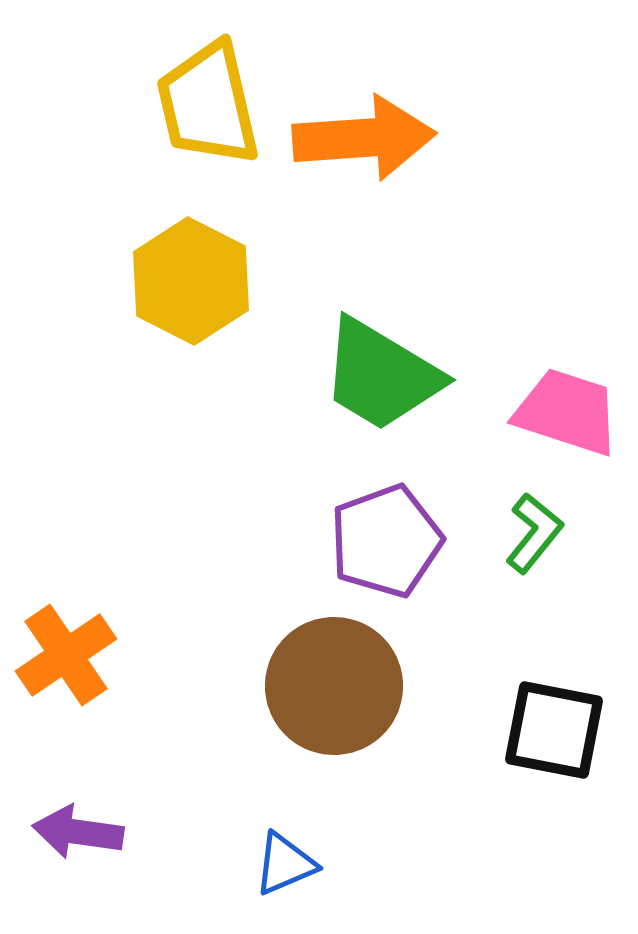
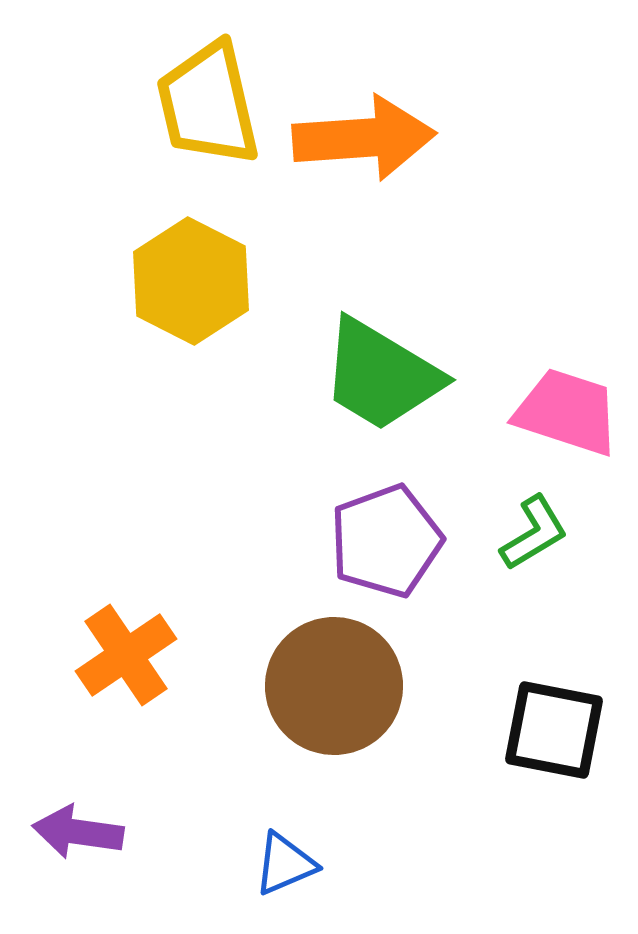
green L-shape: rotated 20 degrees clockwise
orange cross: moved 60 px right
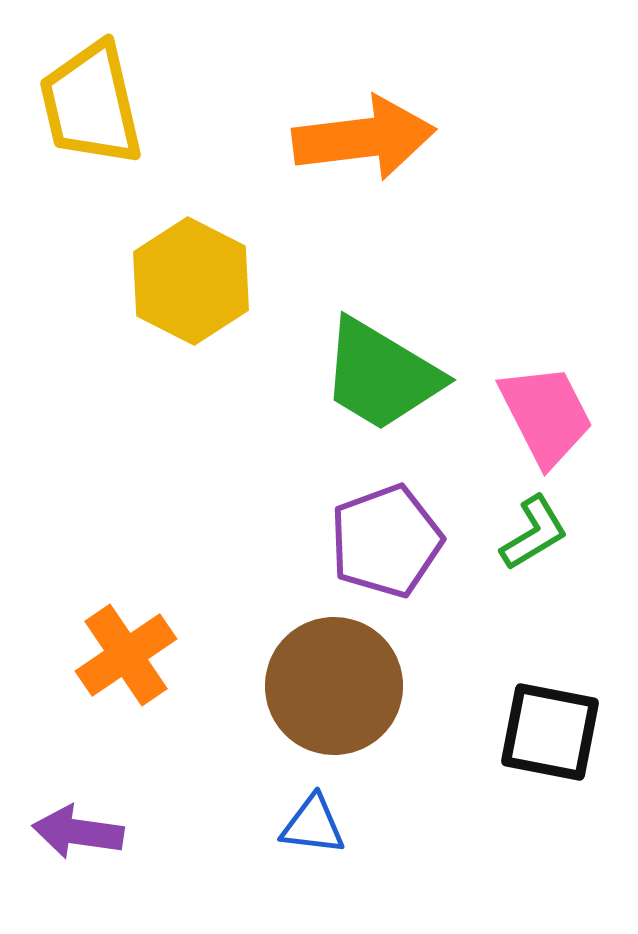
yellow trapezoid: moved 117 px left
orange arrow: rotated 3 degrees counterclockwise
pink trapezoid: moved 21 px left, 3 px down; rotated 45 degrees clockwise
black square: moved 4 px left, 2 px down
blue triangle: moved 28 px right, 39 px up; rotated 30 degrees clockwise
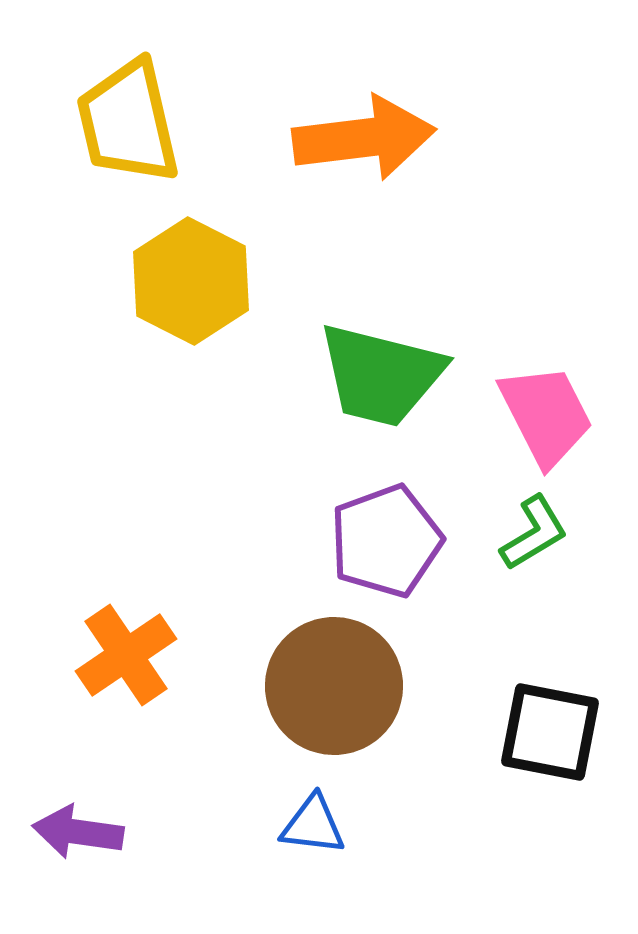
yellow trapezoid: moved 37 px right, 18 px down
green trapezoid: rotated 17 degrees counterclockwise
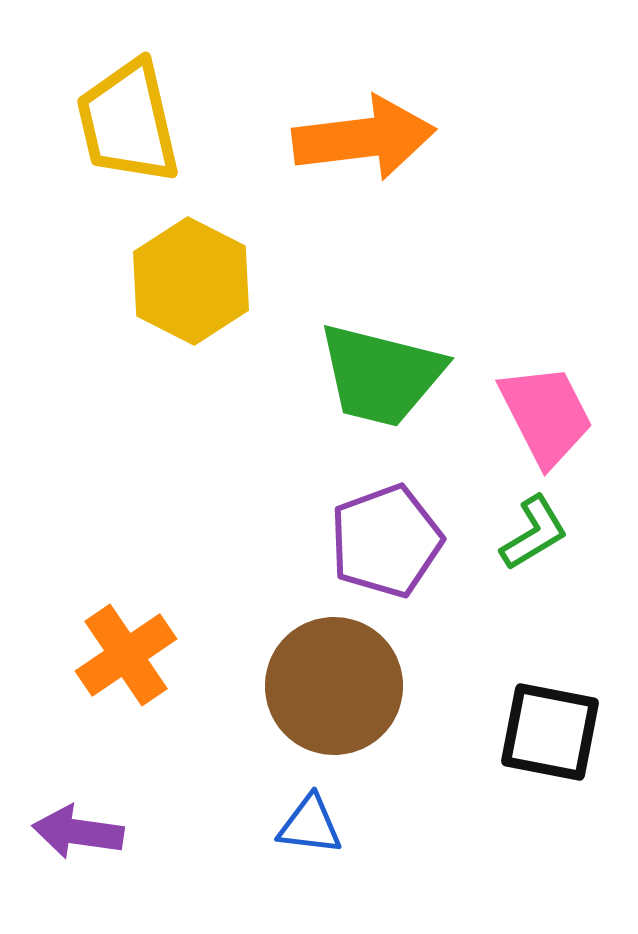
blue triangle: moved 3 px left
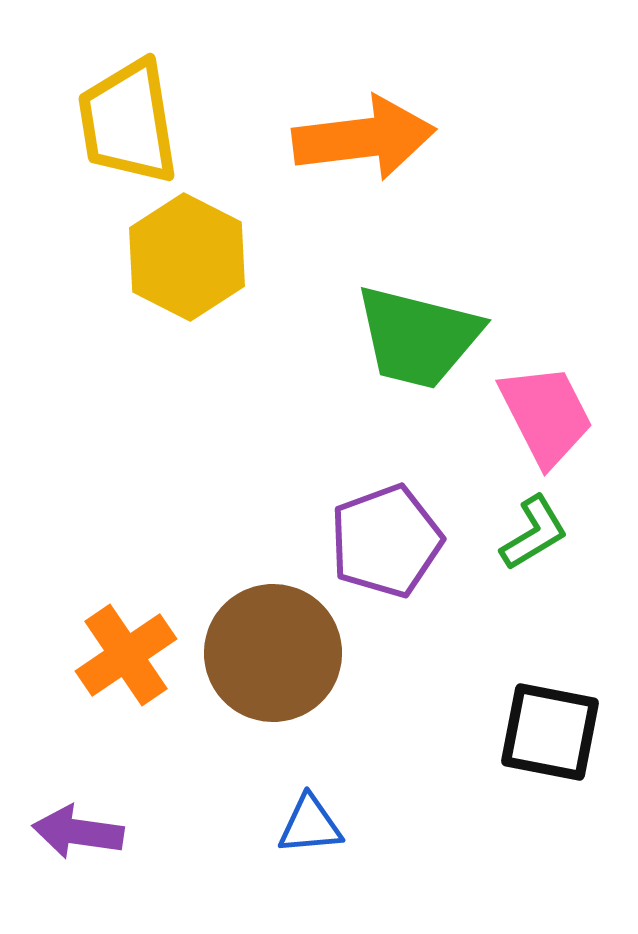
yellow trapezoid: rotated 4 degrees clockwise
yellow hexagon: moved 4 px left, 24 px up
green trapezoid: moved 37 px right, 38 px up
brown circle: moved 61 px left, 33 px up
blue triangle: rotated 12 degrees counterclockwise
